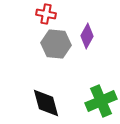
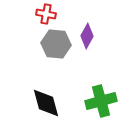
green cross: rotated 8 degrees clockwise
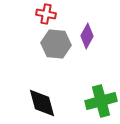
black diamond: moved 4 px left
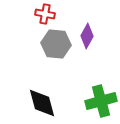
red cross: moved 1 px left
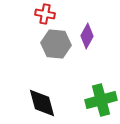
green cross: moved 1 px up
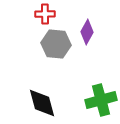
red cross: rotated 12 degrees counterclockwise
purple diamond: moved 4 px up
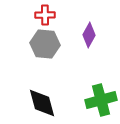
red cross: moved 1 px down
purple diamond: moved 2 px right, 3 px down
gray hexagon: moved 11 px left
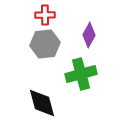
gray hexagon: rotated 12 degrees counterclockwise
green cross: moved 20 px left, 26 px up
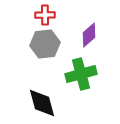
purple diamond: rotated 20 degrees clockwise
